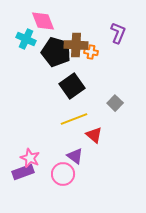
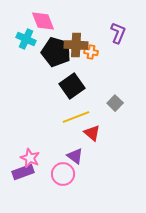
yellow line: moved 2 px right, 2 px up
red triangle: moved 2 px left, 2 px up
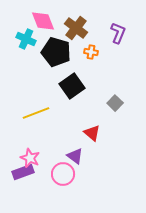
brown cross: moved 17 px up; rotated 35 degrees clockwise
yellow line: moved 40 px left, 4 px up
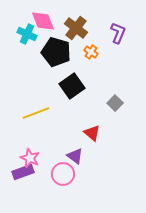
cyan cross: moved 1 px right, 5 px up
orange cross: rotated 24 degrees clockwise
